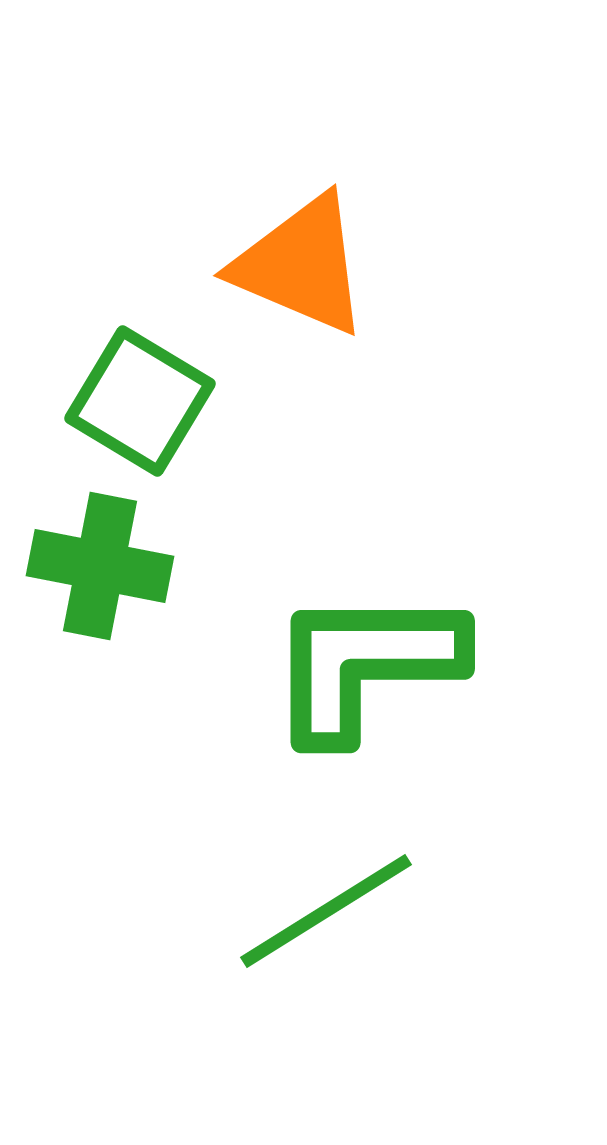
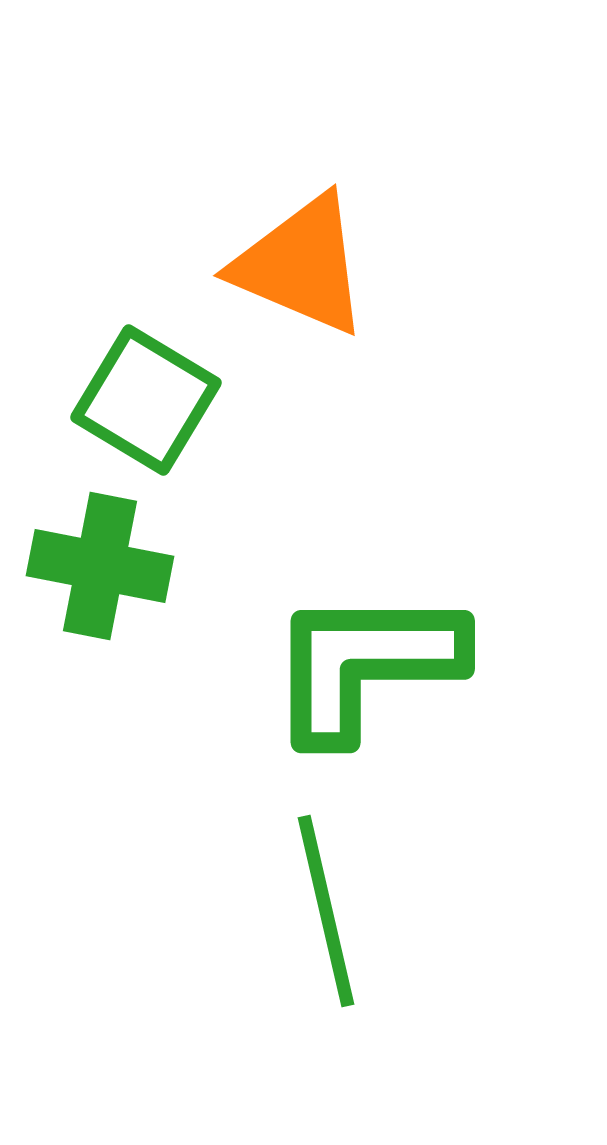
green square: moved 6 px right, 1 px up
green line: rotated 71 degrees counterclockwise
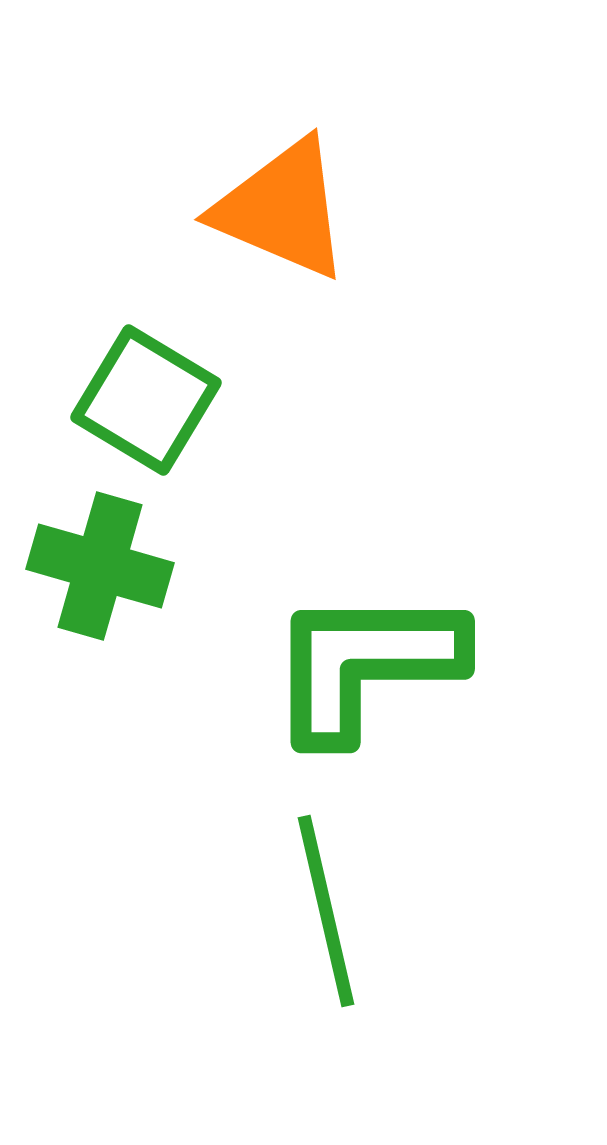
orange triangle: moved 19 px left, 56 px up
green cross: rotated 5 degrees clockwise
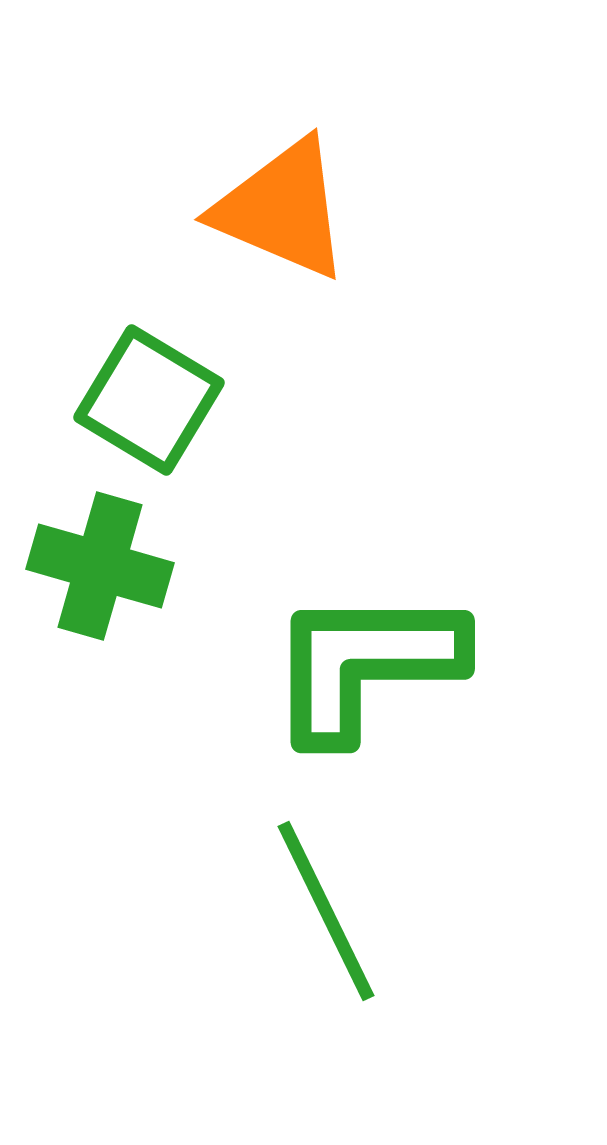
green square: moved 3 px right
green line: rotated 13 degrees counterclockwise
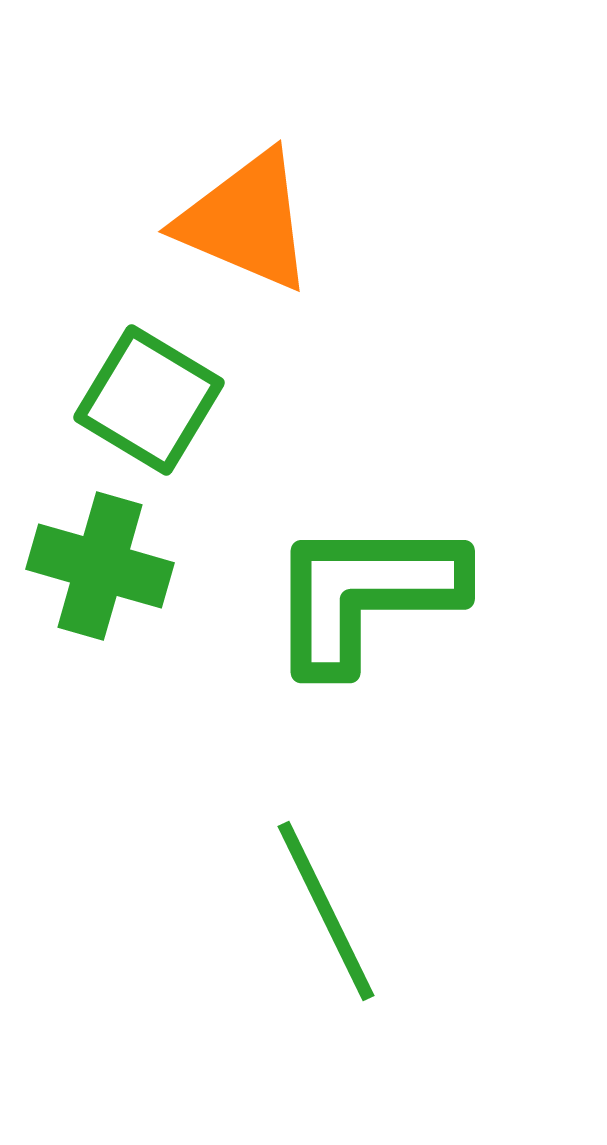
orange triangle: moved 36 px left, 12 px down
green L-shape: moved 70 px up
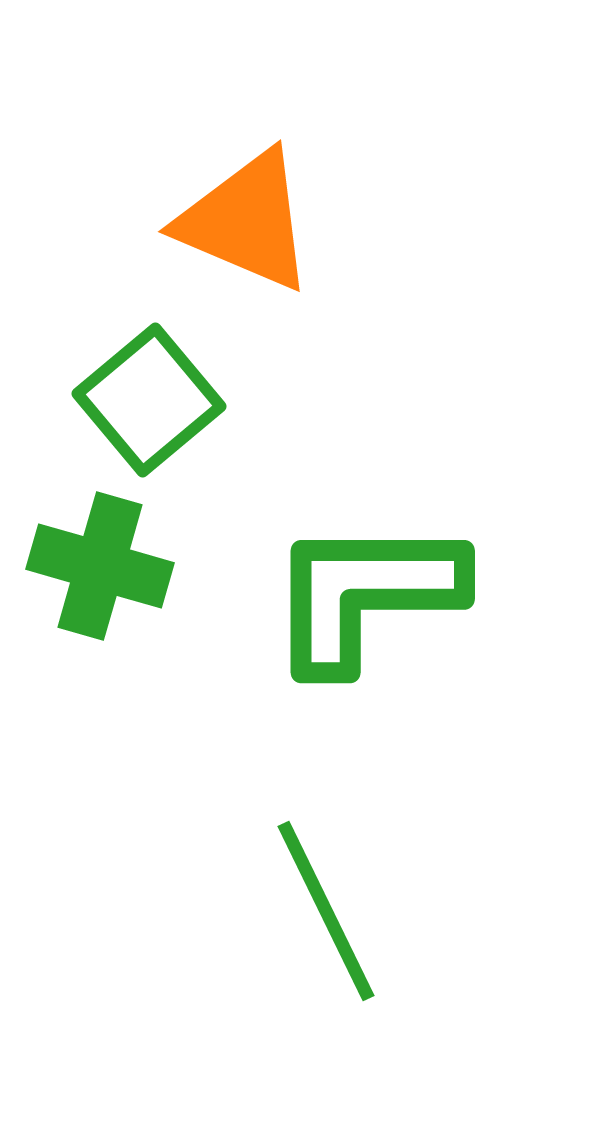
green square: rotated 19 degrees clockwise
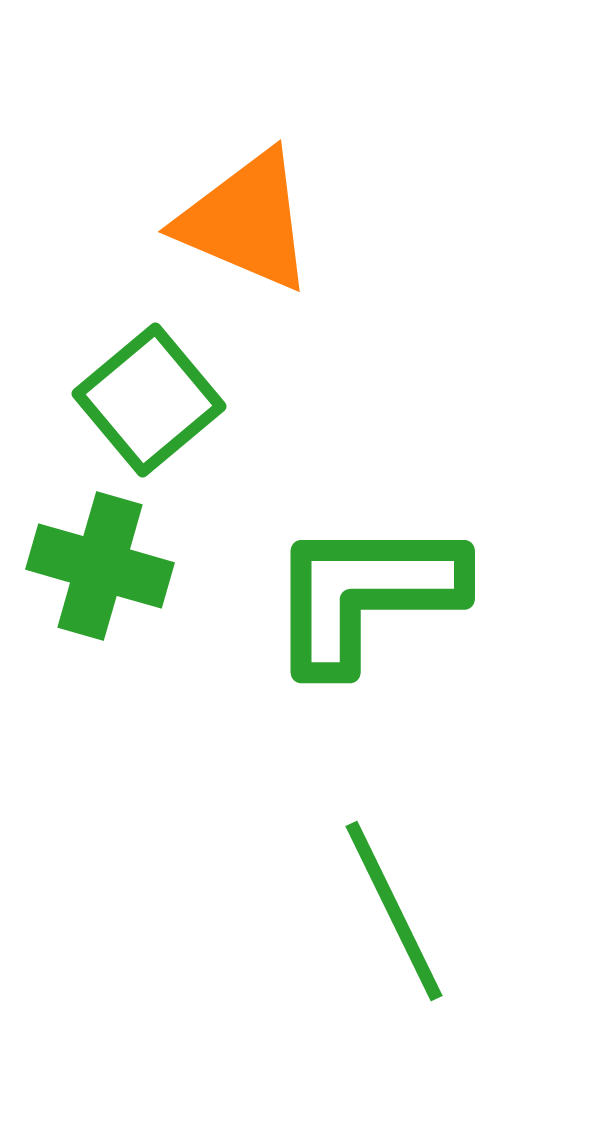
green line: moved 68 px right
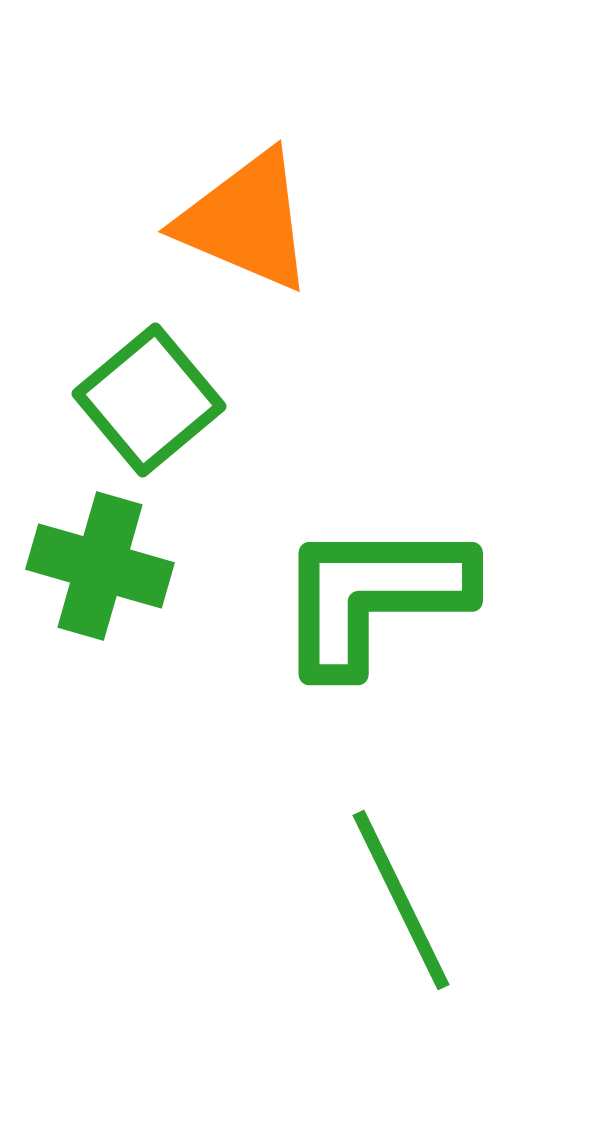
green L-shape: moved 8 px right, 2 px down
green line: moved 7 px right, 11 px up
